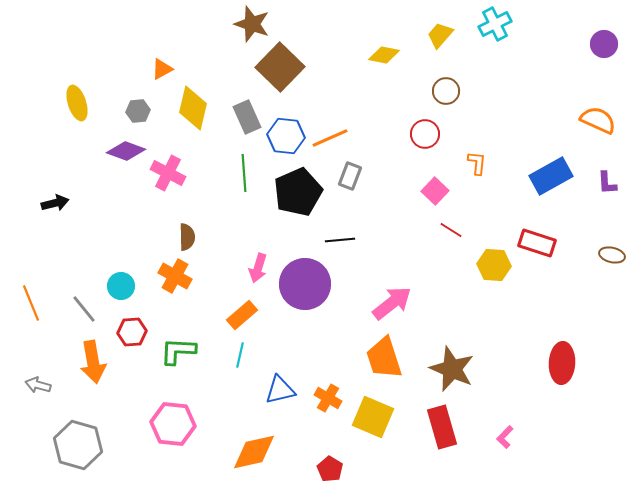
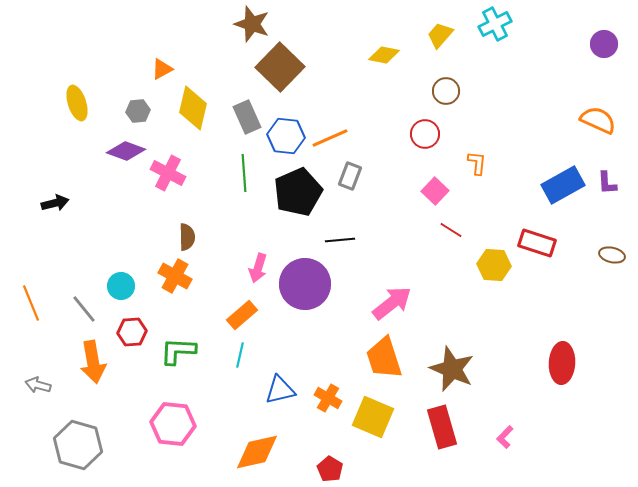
blue rectangle at (551, 176): moved 12 px right, 9 px down
orange diamond at (254, 452): moved 3 px right
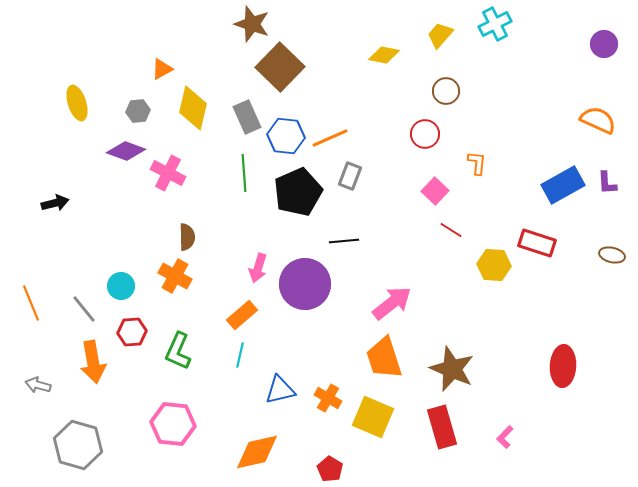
black line at (340, 240): moved 4 px right, 1 px down
green L-shape at (178, 351): rotated 69 degrees counterclockwise
red ellipse at (562, 363): moved 1 px right, 3 px down
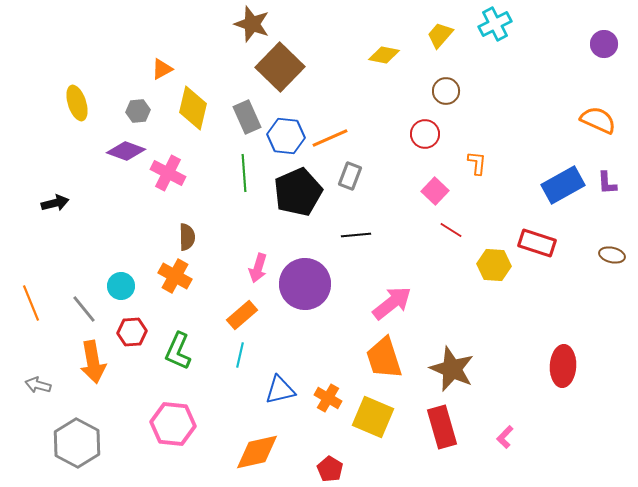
black line at (344, 241): moved 12 px right, 6 px up
gray hexagon at (78, 445): moved 1 px left, 2 px up; rotated 12 degrees clockwise
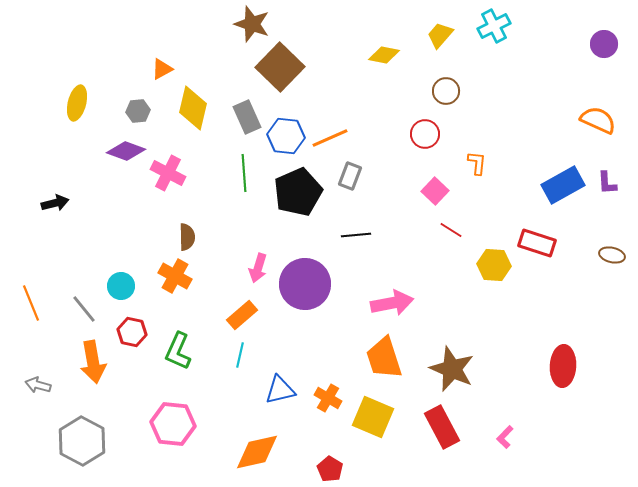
cyan cross at (495, 24): moved 1 px left, 2 px down
yellow ellipse at (77, 103): rotated 32 degrees clockwise
pink arrow at (392, 303): rotated 27 degrees clockwise
red hexagon at (132, 332): rotated 16 degrees clockwise
red rectangle at (442, 427): rotated 12 degrees counterclockwise
gray hexagon at (77, 443): moved 5 px right, 2 px up
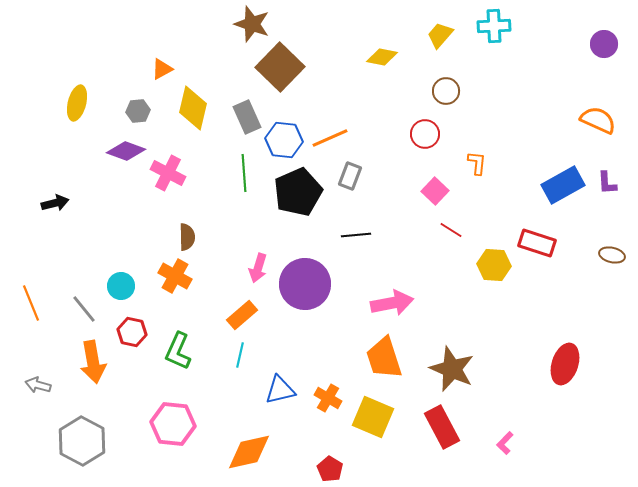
cyan cross at (494, 26): rotated 24 degrees clockwise
yellow diamond at (384, 55): moved 2 px left, 2 px down
blue hexagon at (286, 136): moved 2 px left, 4 px down
red ellipse at (563, 366): moved 2 px right, 2 px up; rotated 15 degrees clockwise
pink L-shape at (505, 437): moved 6 px down
orange diamond at (257, 452): moved 8 px left
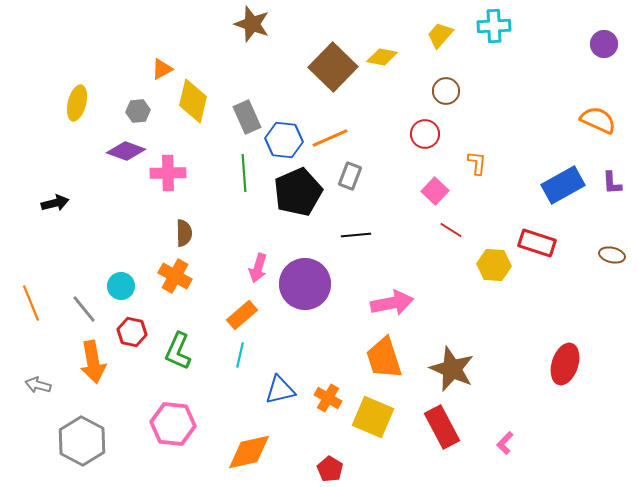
brown square at (280, 67): moved 53 px right
yellow diamond at (193, 108): moved 7 px up
pink cross at (168, 173): rotated 28 degrees counterclockwise
purple L-shape at (607, 183): moved 5 px right
brown semicircle at (187, 237): moved 3 px left, 4 px up
